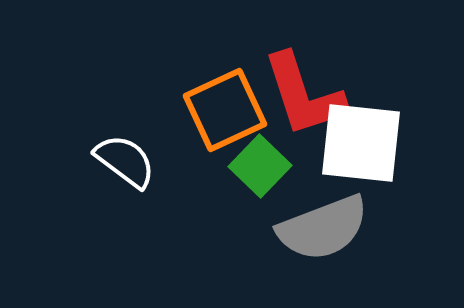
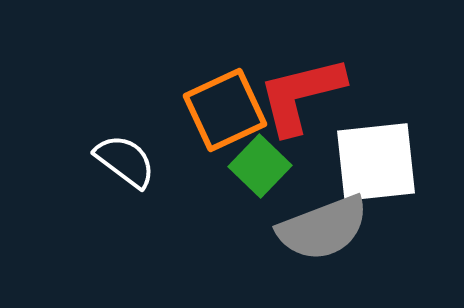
red L-shape: moved 3 px left; rotated 94 degrees clockwise
white square: moved 15 px right, 19 px down; rotated 12 degrees counterclockwise
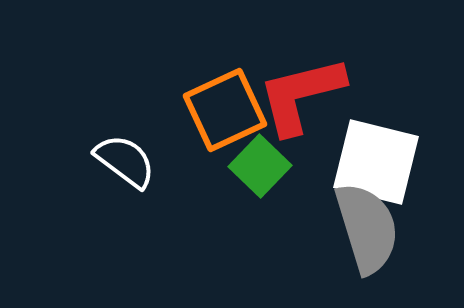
white square: rotated 20 degrees clockwise
gray semicircle: moved 44 px right; rotated 86 degrees counterclockwise
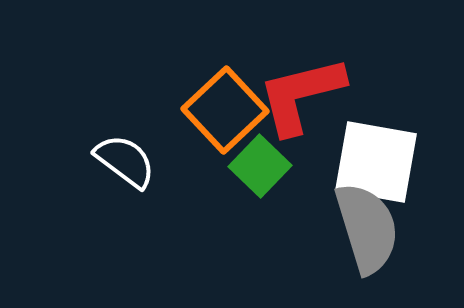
orange square: rotated 18 degrees counterclockwise
white square: rotated 4 degrees counterclockwise
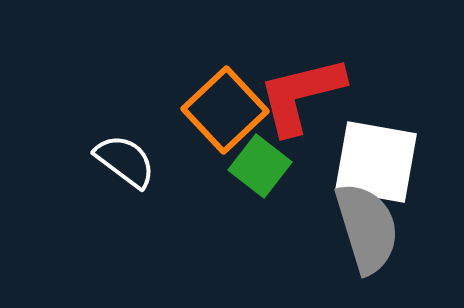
green square: rotated 6 degrees counterclockwise
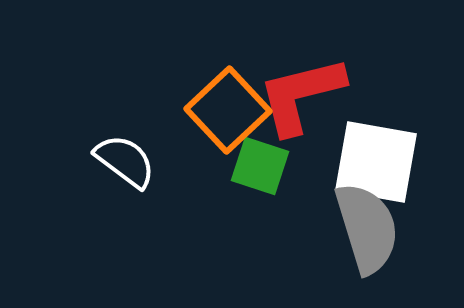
orange square: moved 3 px right
green square: rotated 20 degrees counterclockwise
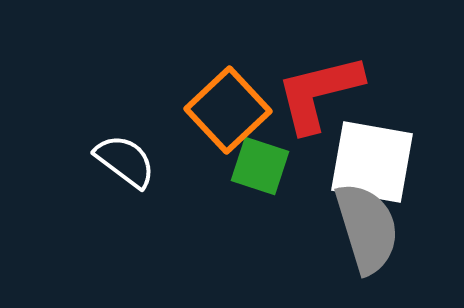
red L-shape: moved 18 px right, 2 px up
white square: moved 4 px left
